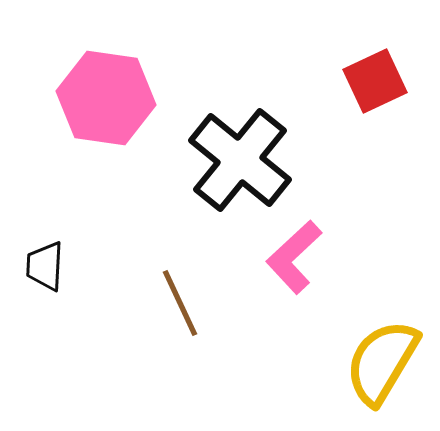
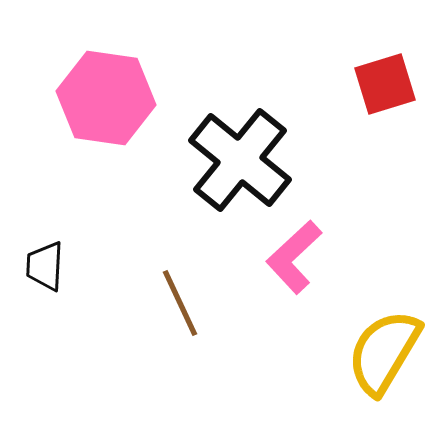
red square: moved 10 px right, 3 px down; rotated 8 degrees clockwise
yellow semicircle: moved 2 px right, 10 px up
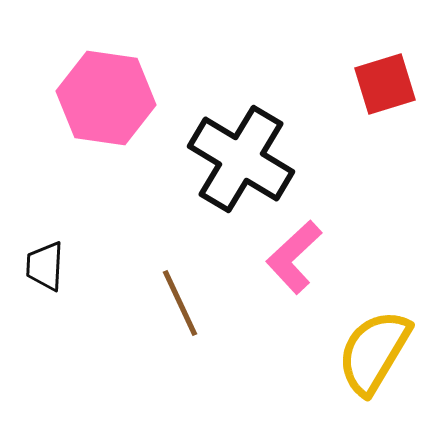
black cross: moved 1 px right, 1 px up; rotated 8 degrees counterclockwise
yellow semicircle: moved 10 px left
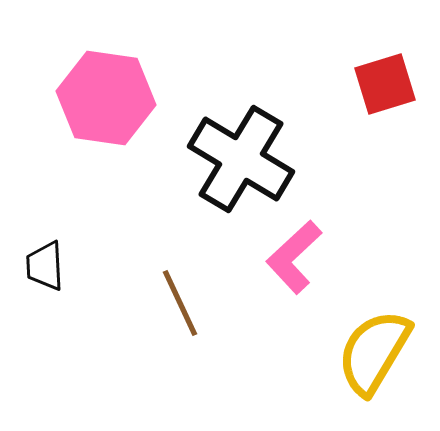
black trapezoid: rotated 6 degrees counterclockwise
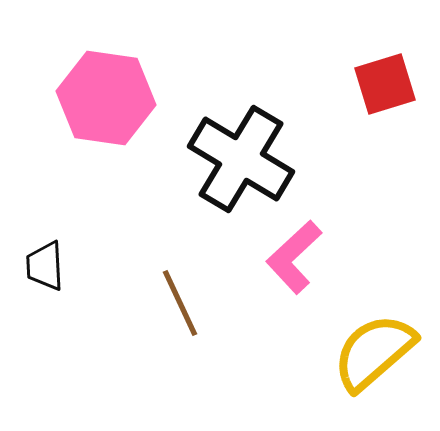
yellow semicircle: rotated 18 degrees clockwise
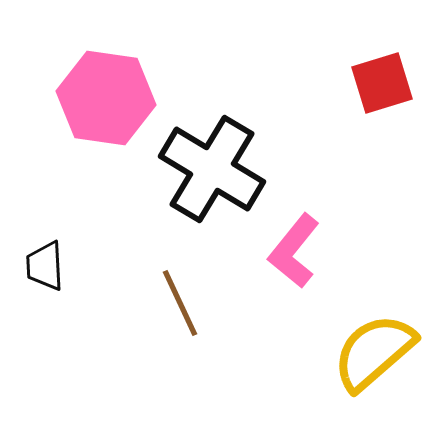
red square: moved 3 px left, 1 px up
black cross: moved 29 px left, 10 px down
pink L-shape: moved 6 px up; rotated 8 degrees counterclockwise
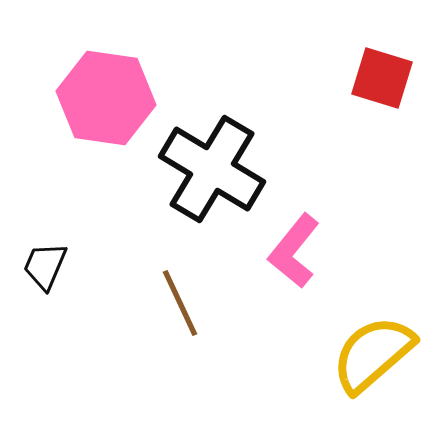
red square: moved 5 px up; rotated 34 degrees clockwise
black trapezoid: rotated 26 degrees clockwise
yellow semicircle: moved 1 px left, 2 px down
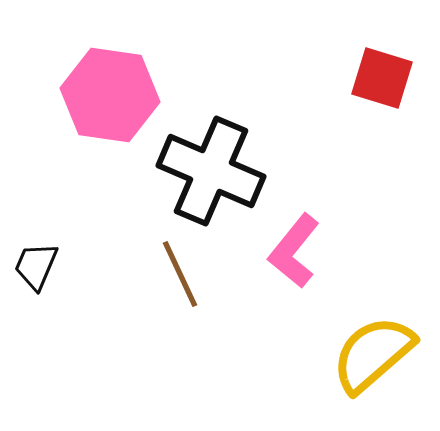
pink hexagon: moved 4 px right, 3 px up
black cross: moved 1 px left, 2 px down; rotated 8 degrees counterclockwise
black trapezoid: moved 9 px left
brown line: moved 29 px up
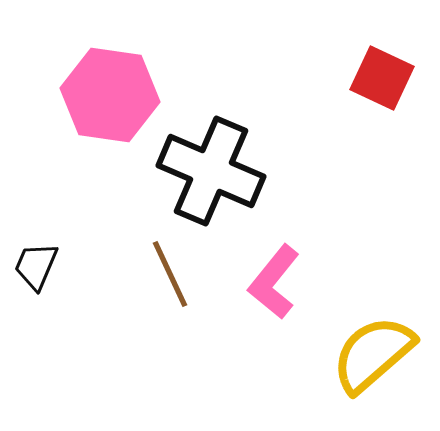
red square: rotated 8 degrees clockwise
pink L-shape: moved 20 px left, 31 px down
brown line: moved 10 px left
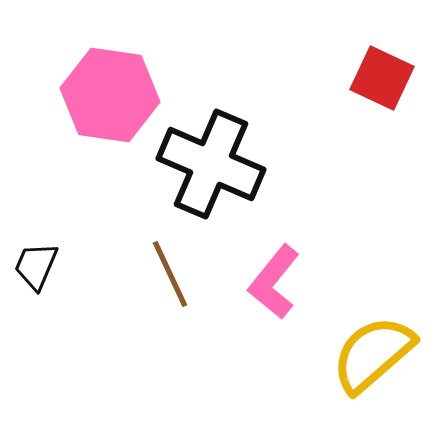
black cross: moved 7 px up
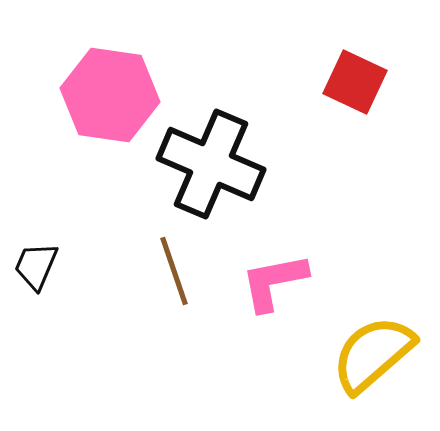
red square: moved 27 px left, 4 px down
brown line: moved 4 px right, 3 px up; rotated 6 degrees clockwise
pink L-shape: rotated 40 degrees clockwise
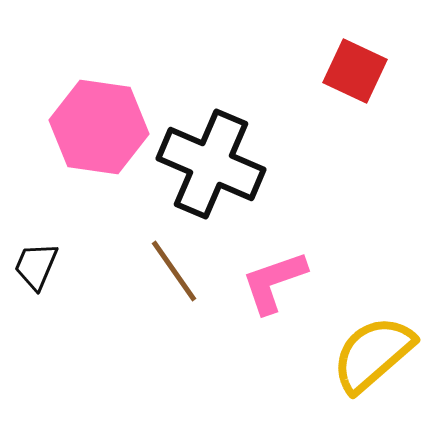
red square: moved 11 px up
pink hexagon: moved 11 px left, 32 px down
brown line: rotated 16 degrees counterclockwise
pink L-shape: rotated 8 degrees counterclockwise
